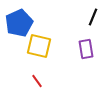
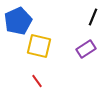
blue pentagon: moved 1 px left, 2 px up
purple rectangle: rotated 66 degrees clockwise
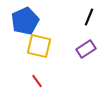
black line: moved 4 px left
blue pentagon: moved 7 px right
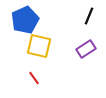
black line: moved 1 px up
blue pentagon: moved 1 px up
red line: moved 3 px left, 3 px up
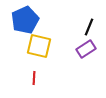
black line: moved 11 px down
red line: rotated 40 degrees clockwise
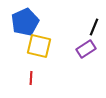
blue pentagon: moved 2 px down
black line: moved 5 px right
red line: moved 3 px left
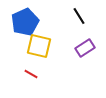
black line: moved 15 px left, 11 px up; rotated 54 degrees counterclockwise
purple rectangle: moved 1 px left, 1 px up
red line: moved 4 px up; rotated 64 degrees counterclockwise
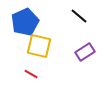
black line: rotated 18 degrees counterclockwise
purple rectangle: moved 4 px down
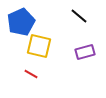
blue pentagon: moved 4 px left
purple rectangle: rotated 18 degrees clockwise
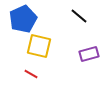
blue pentagon: moved 2 px right, 3 px up
purple rectangle: moved 4 px right, 2 px down
